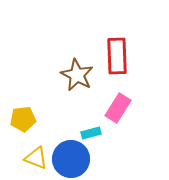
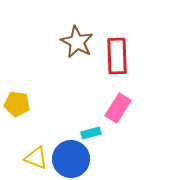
brown star: moved 33 px up
yellow pentagon: moved 6 px left, 15 px up; rotated 15 degrees clockwise
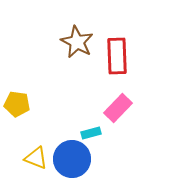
pink rectangle: rotated 12 degrees clockwise
blue circle: moved 1 px right
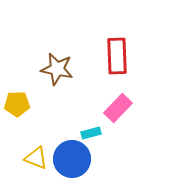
brown star: moved 20 px left, 27 px down; rotated 16 degrees counterclockwise
yellow pentagon: rotated 10 degrees counterclockwise
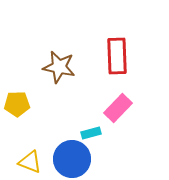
brown star: moved 2 px right, 2 px up
yellow triangle: moved 6 px left, 4 px down
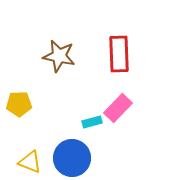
red rectangle: moved 2 px right, 2 px up
brown star: moved 11 px up
yellow pentagon: moved 2 px right
cyan rectangle: moved 1 px right, 11 px up
blue circle: moved 1 px up
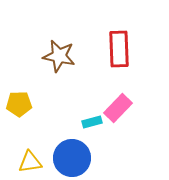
red rectangle: moved 5 px up
yellow triangle: rotated 30 degrees counterclockwise
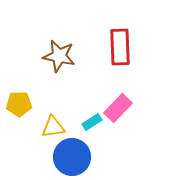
red rectangle: moved 1 px right, 2 px up
cyan rectangle: rotated 18 degrees counterclockwise
blue circle: moved 1 px up
yellow triangle: moved 23 px right, 35 px up
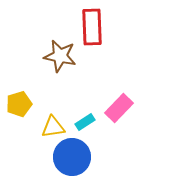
red rectangle: moved 28 px left, 20 px up
brown star: moved 1 px right
yellow pentagon: rotated 15 degrees counterclockwise
pink rectangle: moved 1 px right
cyan rectangle: moved 7 px left
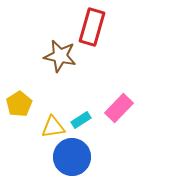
red rectangle: rotated 18 degrees clockwise
yellow pentagon: rotated 15 degrees counterclockwise
cyan rectangle: moved 4 px left, 2 px up
